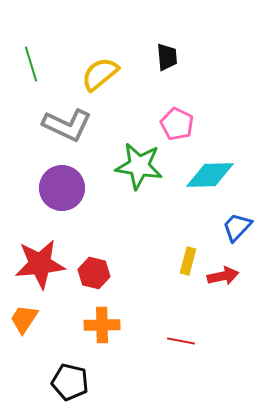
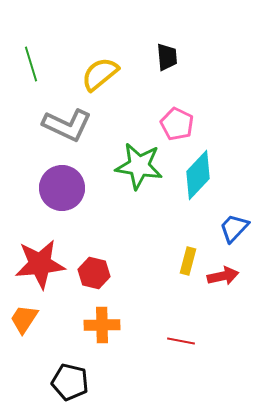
cyan diamond: moved 12 px left; rotated 45 degrees counterclockwise
blue trapezoid: moved 3 px left, 1 px down
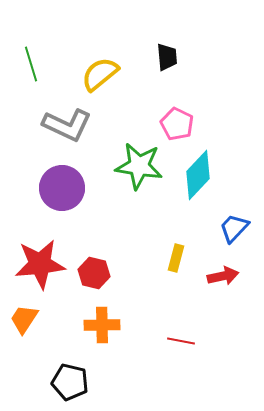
yellow rectangle: moved 12 px left, 3 px up
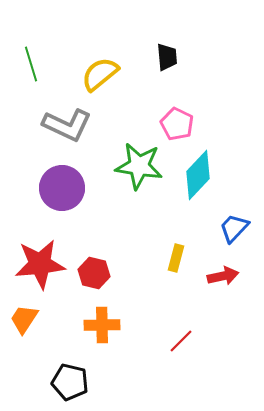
red line: rotated 56 degrees counterclockwise
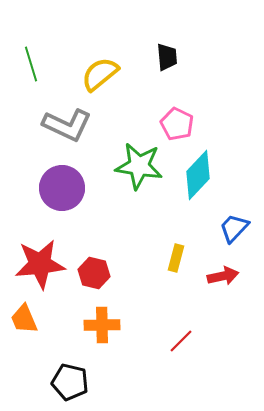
orange trapezoid: rotated 56 degrees counterclockwise
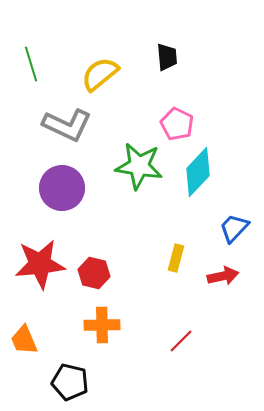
cyan diamond: moved 3 px up
orange trapezoid: moved 21 px down
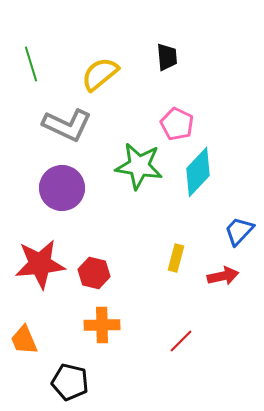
blue trapezoid: moved 5 px right, 3 px down
